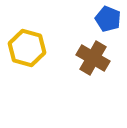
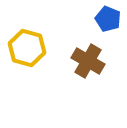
brown cross: moved 5 px left, 3 px down
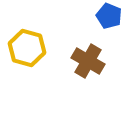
blue pentagon: moved 1 px right, 3 px up
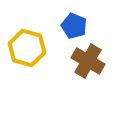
blue pentagon: moved 35 px left, 10 px down
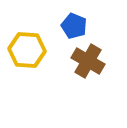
yellow hexagon: moved 2 px down; rotated 12 degrees counterclockwise
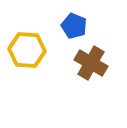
brown cross: moved 3 px right, 2 px down
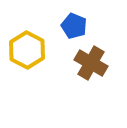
yellow hexagon: rotated 24 degrees clockwise
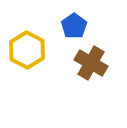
blue pentagon: rotated 15 degrees clockwise
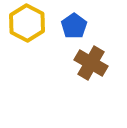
yellow hexagon: moved 27 px up
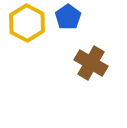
blue pentagon: moved 6 px left, 9 px up
